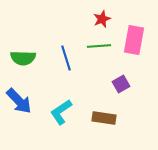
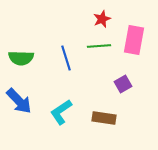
green semicircle: moved 2 px left
purple square: moved 2 px right
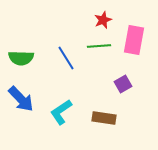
red star: moved 1 px right, 1 px down
blue line: rotated 15 degrees counterclockwise
blue arrow: moved 2 px right, 2 px up
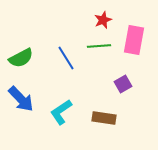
green semicircle: rotated 30 degrees counterclockwise
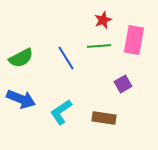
blue arrow: rotated 24 degrees counterclockwise
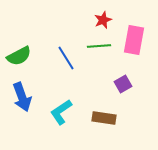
green semicircle: moved 2 px left, 2 px up
blue arrow: moved 1 px right, 2 px up; rotated 48 degrees clockwise
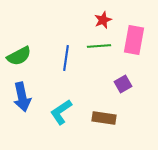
blue line: rotated 40 degrees clockwise
blue arrow: rotated 8 degrees clockwise
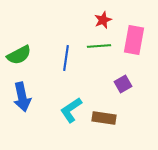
green semicircle: moved 1 px up
cyan L-shape: moved 10 px right, 2 px up
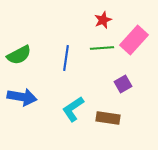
pink rectangle: rotated 32 degrees clockwise
green line: moved 3 px right, 2 px down
blue arrow: rotated 68 degrees counterclockwise
cyan L-shape: moved 2 px right, 1 px up
brown rectangle: moved 4 px right
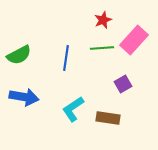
blue arrow: moved 2 px right
